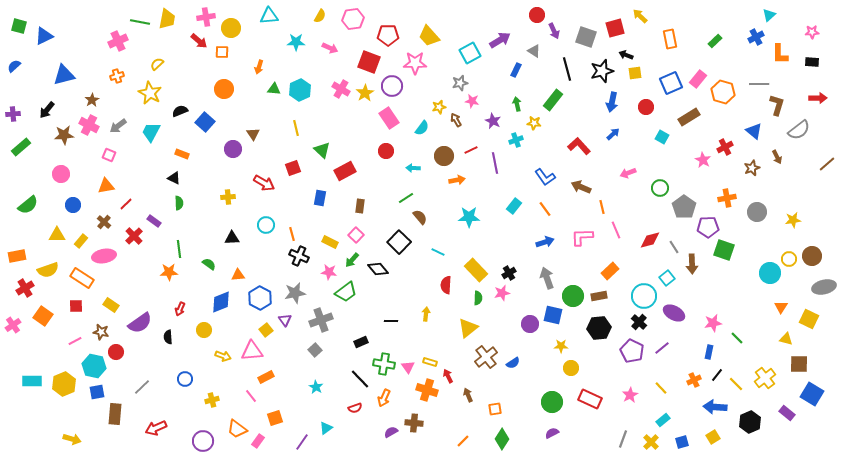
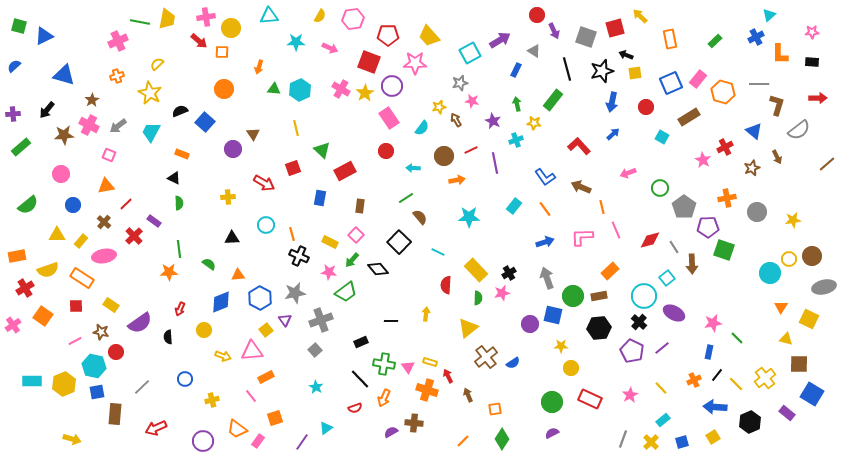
blue triangle at (64, 75): rotated 30 degrees clockwise
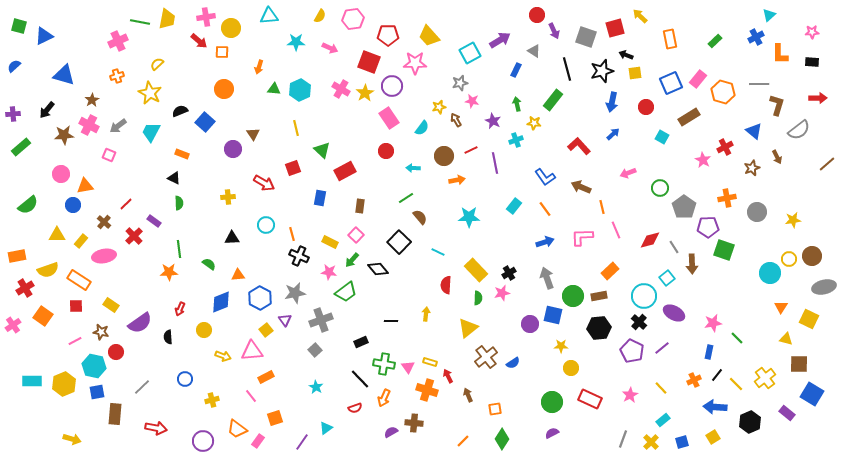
orange triangle at (106, 186): moved 21 px left
orange rectangle at (82, 278): moved 3 px left, 2 px down
red arrow at (156, 428): rotated 145 degrees counterclockwise
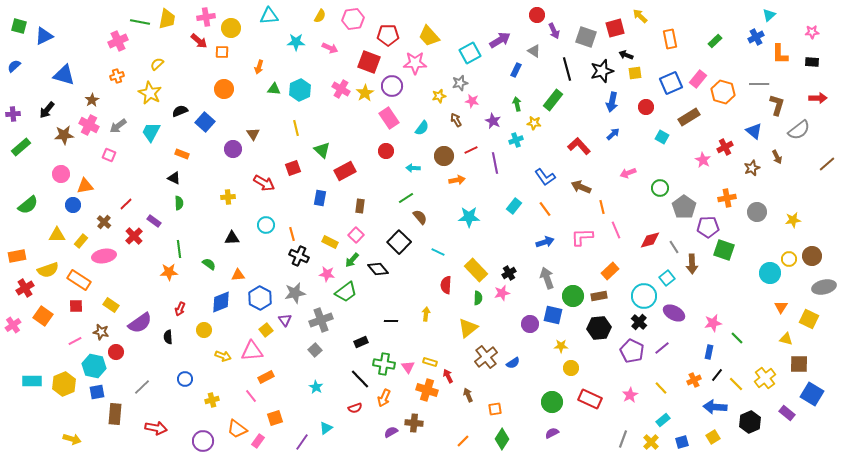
yellow star at (439, 107): moved 11 px up
pink star at (329, 272): moved 2 px left, 2 px down
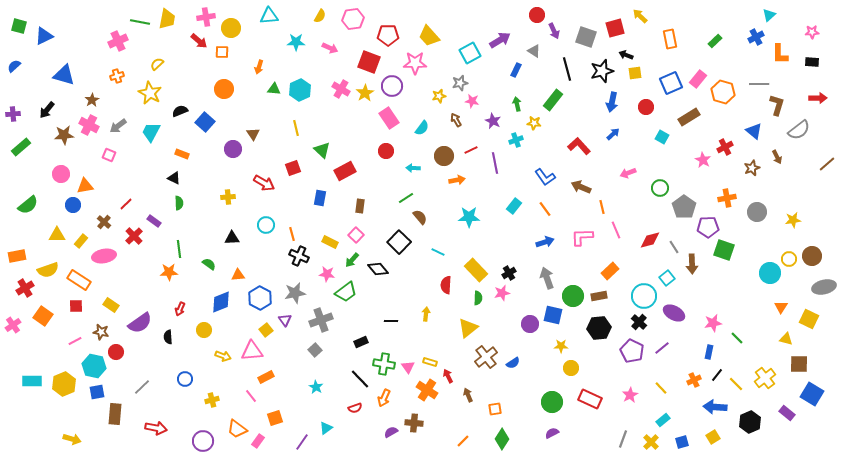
orange cross at (427, 390): rotated 15 degrees clockwise
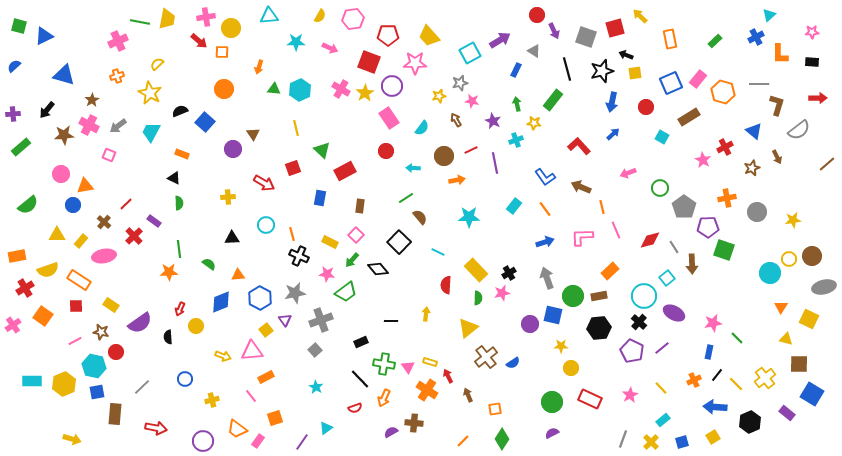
yellow circle at (204, 330): moved 8 px left, 4 px up
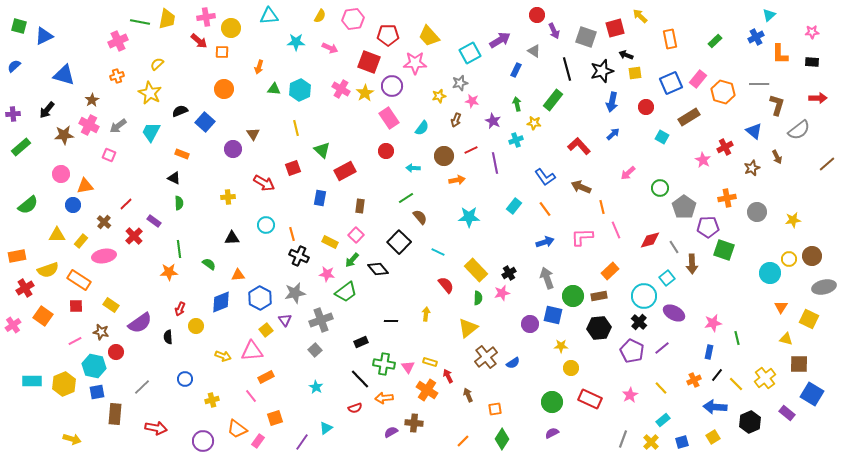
brown arrow at (456, 120): rotated 128 degrees counterclockwise
pink arrow at (628, 173): rotated 21 degrees counterclockwise
red semicircle at (446, 285): rotated 138 degrees clockwise
green line at (737, 338): rotated 32 degrees clockwise
orange arrow at (384, 398): rotated 60 degrees clockwise
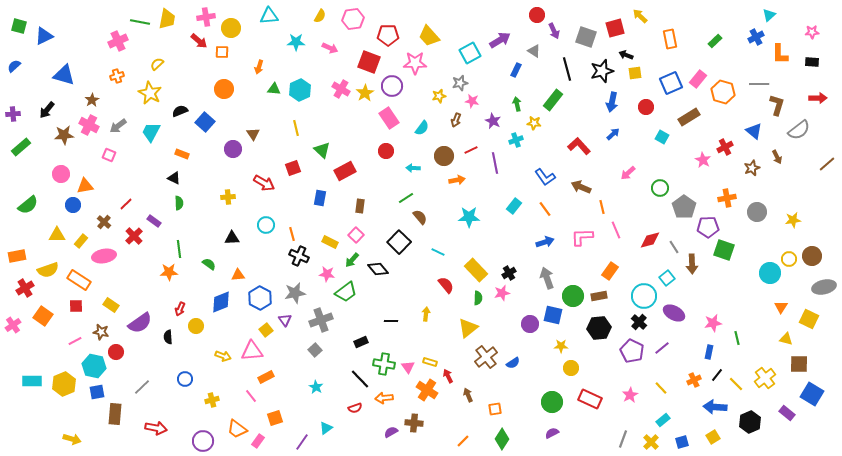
orange rectangle at (610, 271): rotated 12 degrees counterclockwise
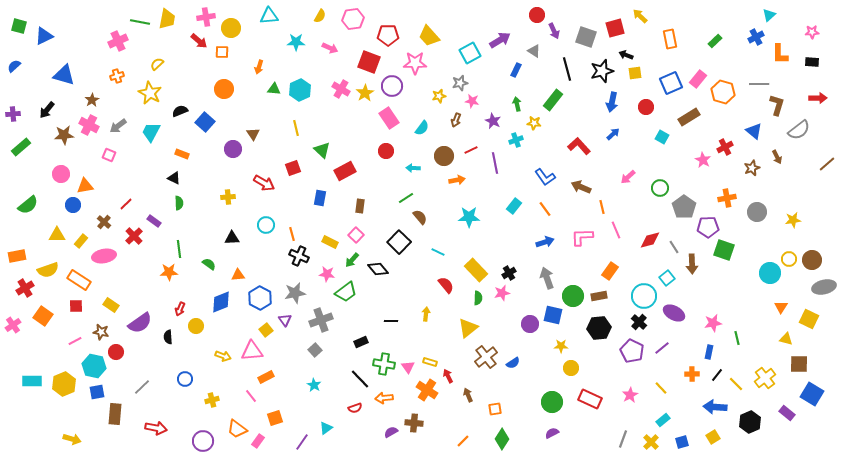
pink arrow at (628, 173): moved 4 px down
brown circle at (812, 256): moved 4 px down
orange cross at (694, 380): moved 2 px left, 6 px up; rotated 24 degrees clockwise
cyan star at (316, 387): moved 2 px left, 2 px up
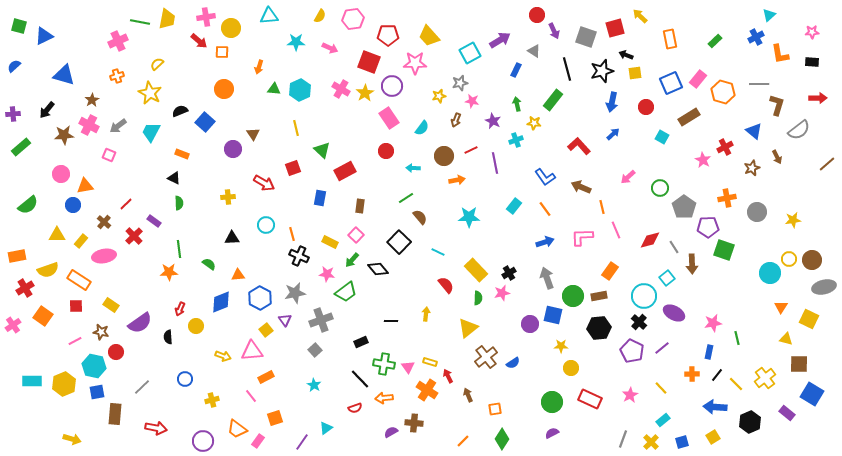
orange L-shape at (780, 54): rotated 10 degrees counterclockwise
